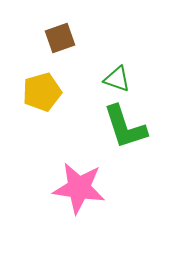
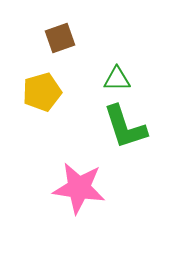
green triangle: rotated 20 degrees counterclockwise
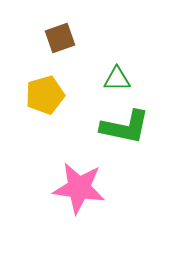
yellow pentagon: moved 3 px right, 3 px down
green L-shape: rotated 60 degrees counterclockwise
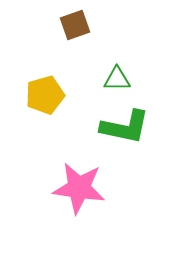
brown square: moved 15 px right, 13 px up
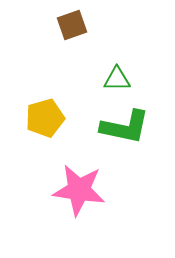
brown square: moved 3 px left
yellow pentagon: moved 23 px down
pink star: moved 2 px down
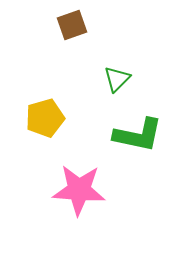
green triangle: rotated 44 degrees counterclockwise
green L-shape: moved 13 px right, 8 px down
pink star: rotated 4 degrees counterclockwise
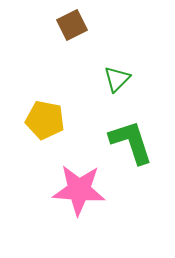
brown square: rotated 8 degrees counterclockwise
yellow pentagon: moved 2 px down; rotated 27 degrees clockwise
green L-shape: moved 7 px left, 7 px down; rotated 120 degrees counterclockwise
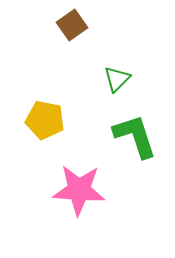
brown square: rotated 8 degrees counterclockwise
green L-shape: moved 4 px right, 6 px up
